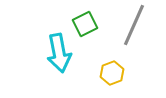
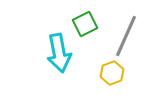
gray line: moved 8 px left, 11 px down
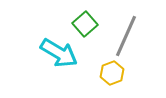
green square: rotated 15 degrees counterclockwise
cyan arrow: rotated 48 degrees counterclockwise
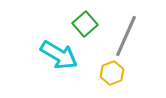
cyan arrow: moved 2 px down
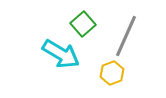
green square: moved 2 px left
cyan arrow: moved 2 px right, 1 px up
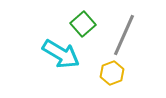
gray line: moved 2 px left, 1 px up
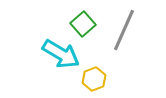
gray line: moved 5 px up
yellow hexagon: moved 18 px left, 6 px down
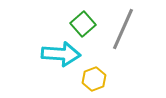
gray line: moved 1 px left, 1 px up
cyan arrow: rotated 27 degrees counterclockwise
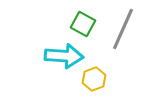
green square: rotated 20 degrees counterclockwise
cyan arrow: moved 3 px right, 2 px down
